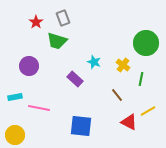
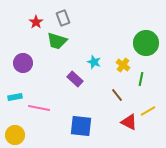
purple circle: moved 6 px left, 3 px up
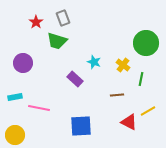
brown line: rotated 56 degrees counterclockwise
blue square: rotated 10 degrees counterclockwise
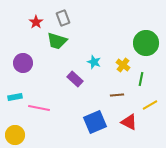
yellow line: moved 2 px right, 6 px up
blue square: moved 14 px right, 4 px up; rotated 20 degrees counterclockwise
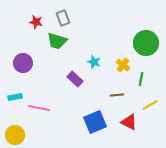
red star: rotated 24 degrees counterclockwise
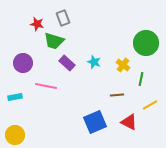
red star: moved 1 px right, 2 px down
green trapezoid: moved 3 px left
purple rectangle: moved 8 px left, 16 px up
pink line: moved 7 px right, 22 px up
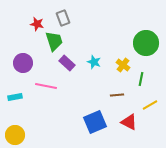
green trapezoid: rotated 125 degrees counterclockwise
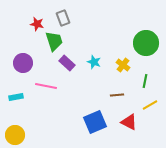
green line: moved 4 px right, 2 px down
cyan rectangle: moved 1 px right
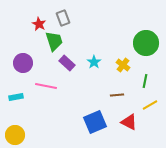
red star: moved 2 px right; rotated 16 degrees clockwise
cyan star: rotated 16 degrees clockwise
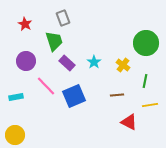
red star: moved 14 px left
purple circle: moved 3 px right, 2 px up
pink line: rotated 35 degrees clockwise
yellow line: rotated 21 degrees clockwise
blue square: moved 21 px left, 26 px up
